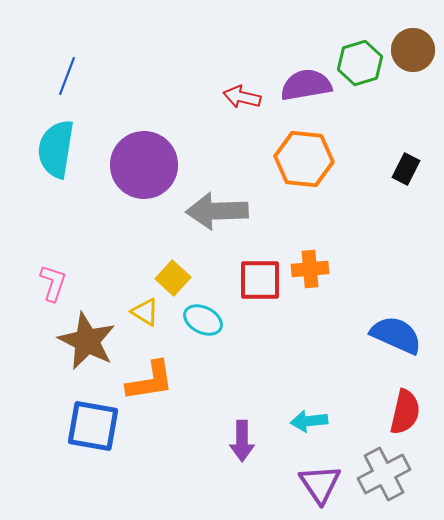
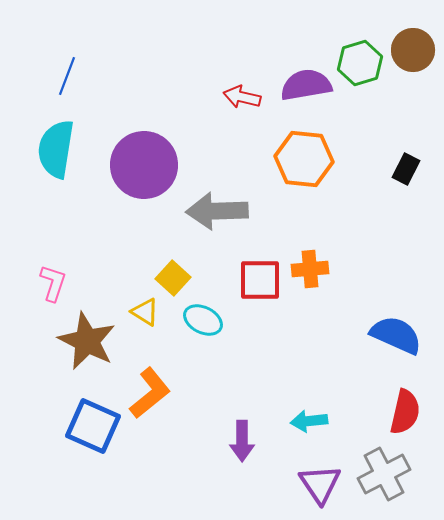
orange L-shape: moved 12 px down; rotated 30 degrees counterclockwise
blue square: rotated 14 degrees clockwise
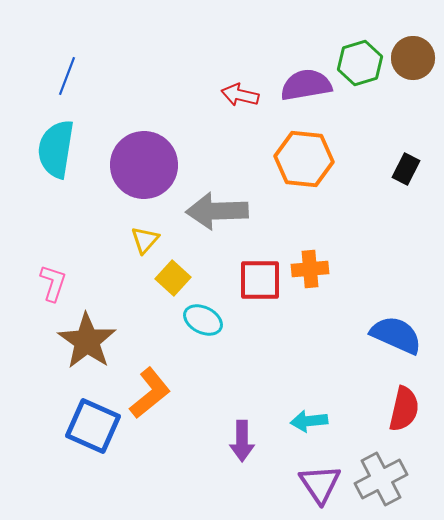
brown circle: moved 8 px down
red arrow: moved 2 px left, 2 px up
yellow triangle: moved 72 px up; rotated 40 degrees clockwise
brown star: rotated 8 degrees clockwise
red semicircle: moved 1 px left, 3 px up
gray cross: moved 3 px left, 5 px down
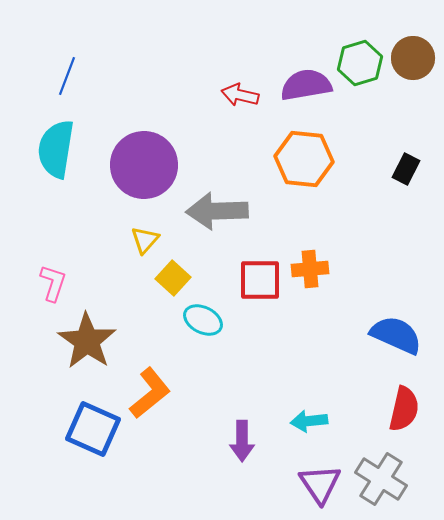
blue square: moved 3 px down
gray cross: rotated 30 degrees counterclockwise
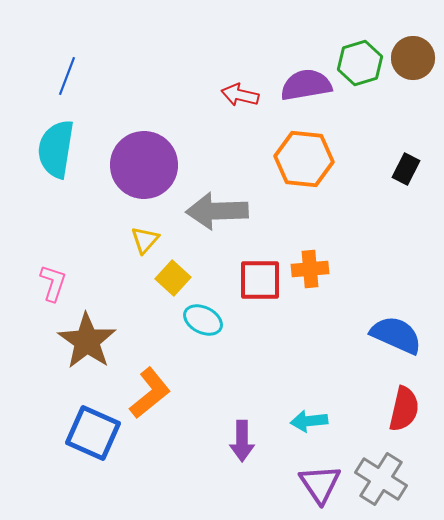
blue square: moved 4 px down
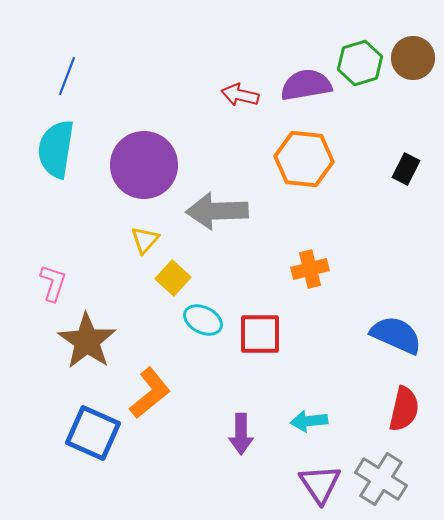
orange cross: rotated 9 degrees counterclockwise
red square: moved 54 px down
purple arrow: moved 1 px left, 7 px up
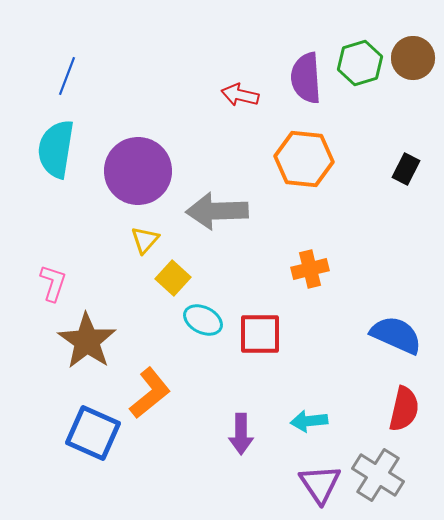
purple semicircle: moved 7 px up; rotated 84 degrees counterclockwise
purple circle: moved 6 px left, 6 px down
gray cross: moved 3 px left, 4 px up
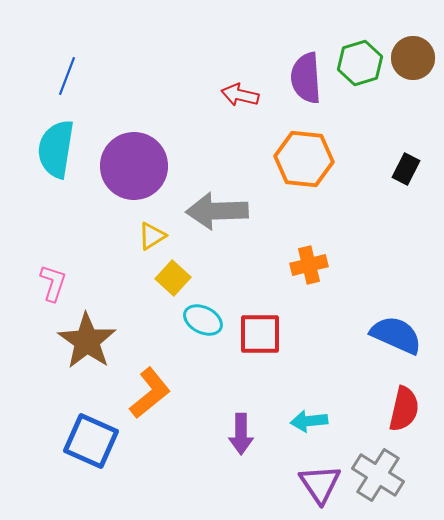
purple circle: moved 4 px left, 5 px up
yellow triangle: moved 7 px right, 4 px up; rotated 16 degrees clockwise
orange cross: moved 1 px left, 4 px up
blue square: moved 2 px left, 8 px down
